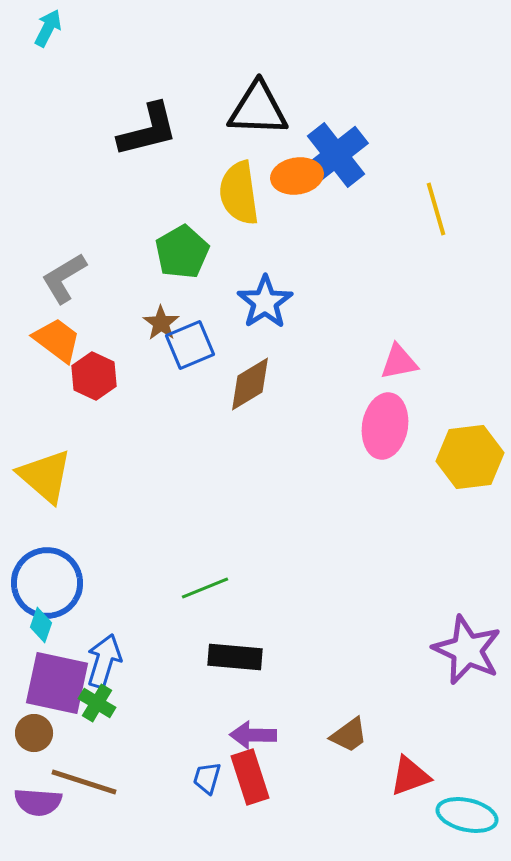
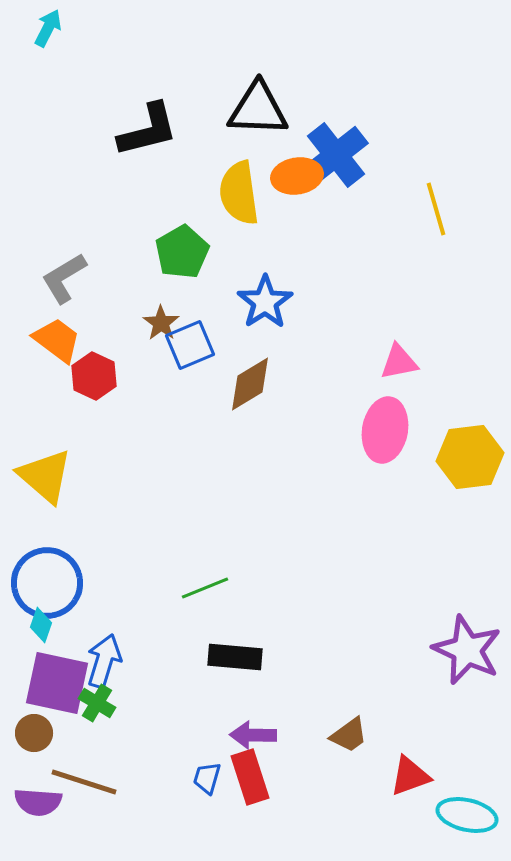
pink ellipse: moved 4 px down
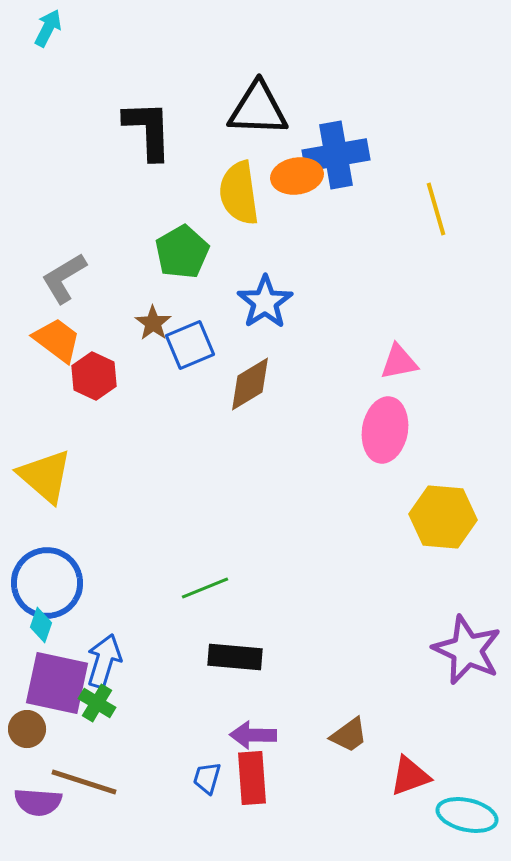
black L-shape: rotated 78 degrees counterclockwise
blue cross: rotated 28 degrees clockwise
brown star: moved 8 px left
yellow hexagon: moved 27 px left, 60 px down; rotated 12 degrees clockwise
brown circle: moved 7 px left, 4 px up
red rectangle: moved 2 px right, 1 px down; rotated 14 degrees clockwise
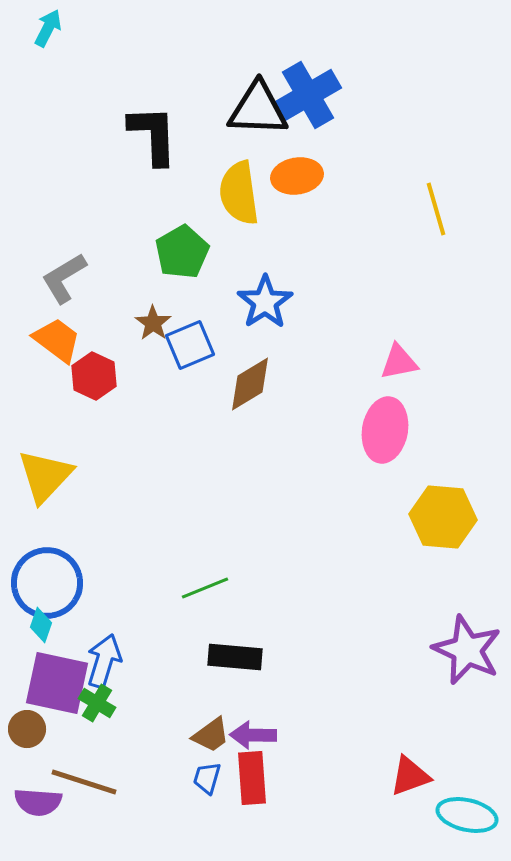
black L-shape: moved 5 px right, 5 px down
blue cross: moved 28 px left, 60 px up; rotated 20 degrees counterclockwise
yellow triangle: rotated 32 degrees clockwise
brown trapezoid: moved 138 px left
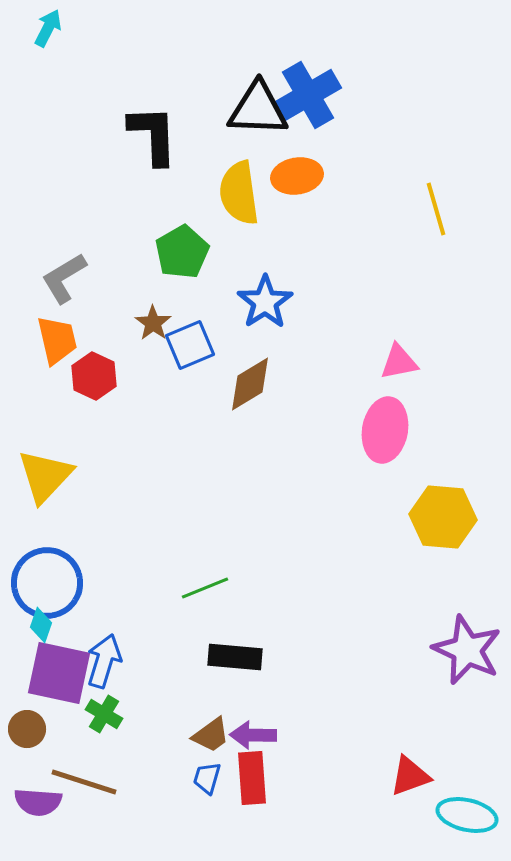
orange trapezoid: rotated 40 degrees clockwise
purple square: moved 2 px right, 10 px up
green cross: moved 7 px right, 11 px down
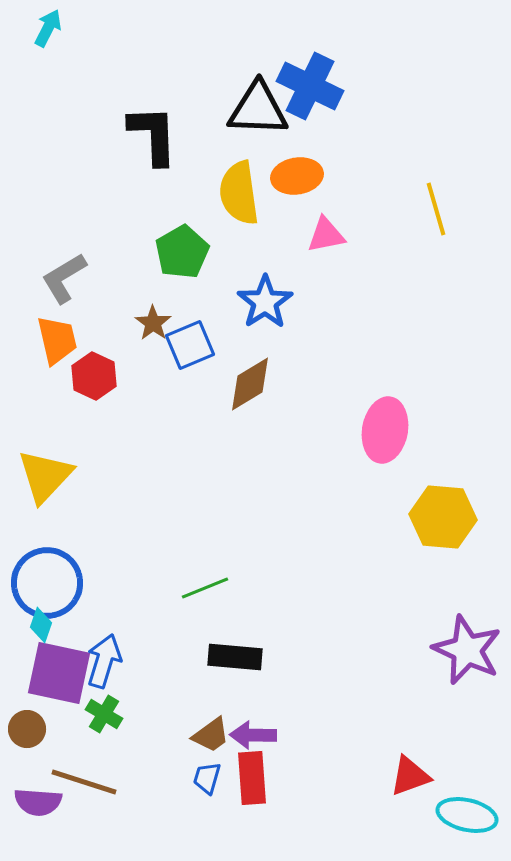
blue cross: moved 2 px right, 9 px up; rotated 34 degrees counterclockwise
pink triangle: moved 73 px left, 127 px up
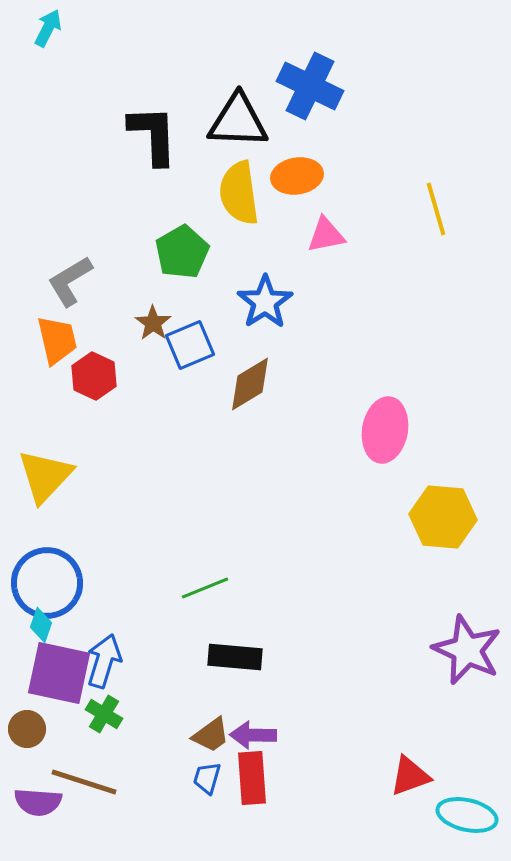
black triangle: moved 20 px left, 12 px down
gray L-shape: moved 6 px right, 3 px down
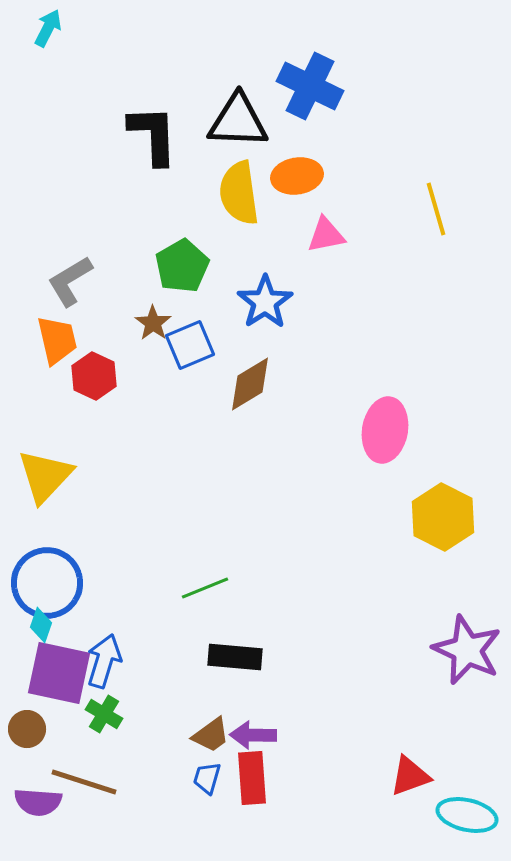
green pentagon: moved 14 px down
yellow hexagon: rotated 22 degrees clockwise
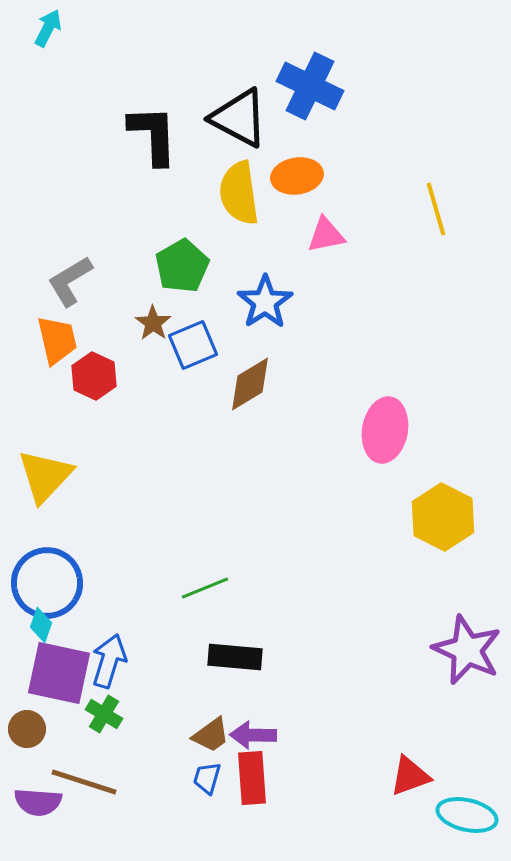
black triangle: moved 1 px right, 3 px up; rotated 26 degrees clockwise
blue square: moved 3 px right
blue arrow: moved 5 px right
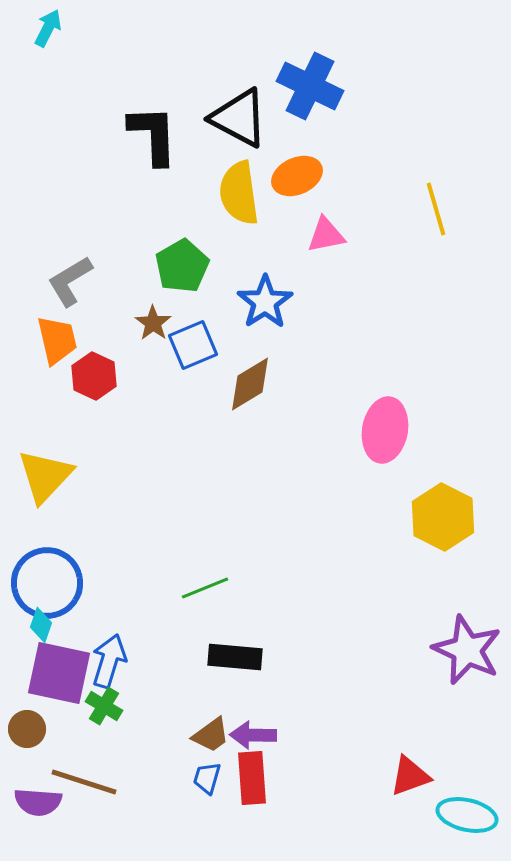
orange ellipse: rotated 15 degrees counterclockwise
green cross: moved 8 px up
